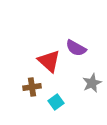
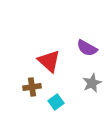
purple semicircle: moved 11 px right
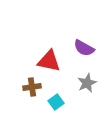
purple semicircle: moved 3 px left
red triangle: rotated 30 degrees counterclockwise
gray star: moved 5 px left
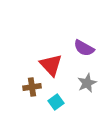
red triangle: moved 2 px right, 4 px down; rotated 35 degrees clockwise
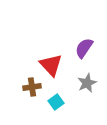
purple semicircle: rotated 95 degrees clockwise
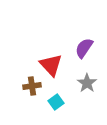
gray star: rotated 12 degrees counterclockwise
brown cross: moved 1 px up
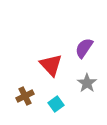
brown cross: moved 7 px left, 10 px down; rotated 18 degrees counterclockwise
cyan square: moved 2 px down
